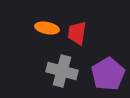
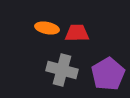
red trapezoid: rotated 80 degrees clockwise
gray cross: moved 1 px up
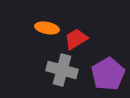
red trapezoid: moved 1 px left, 6 px down; rotated 30 degrees counterclockwise
